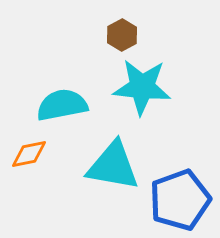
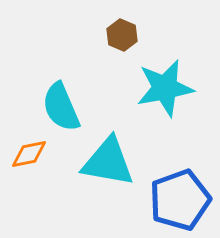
brown hexagon: rotated 8 degrees counterclockwise
cyan star: moved 23 px right, 1 px down; rotated 16 degrees counterclockwise
cyan semicircle: moved 1 px left, 2 px down; rotated 102 degrees counterclockwise
cyan triangle: moved 5 px left, 4 px up
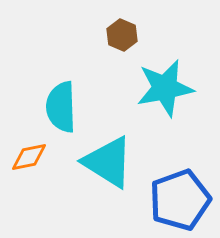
cyan semicircle: rotated 21 degrees clockwise
orange diamond: moved 3 px down
cyan triangle: rotated 22 degrees clockwise
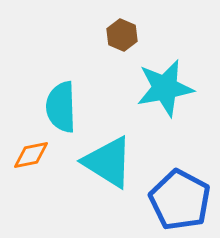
orange diamond: moved 2 px right, 2 px up
blue pentagon: rotated 24 degrees counterclockwise
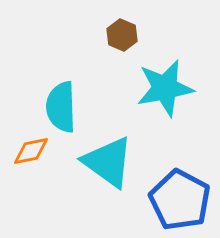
orange diamond: moved 4 px up
cyan triangle: rotated 4 degrees clockwise
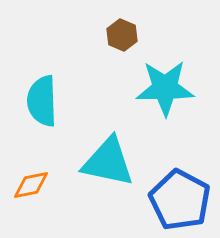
cyan star: rotated 10 degrees clockwise
cyan semicircle: moved 19 px left, 6 px up
orange diamond: moved 34 px down
cyan triangle: rotated 24 degrees counterclockwise
